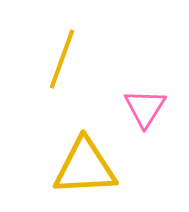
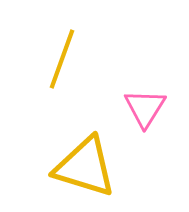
yellow triangle: rotated 20 degrees clockwise
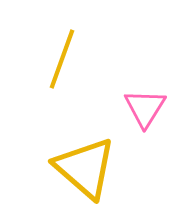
yellow triangle: moved 1 px down; rotated 24 degrees clockwise
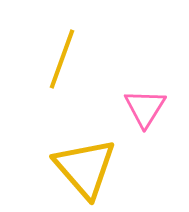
yellow triangle: rotated 8 degrees clockwise
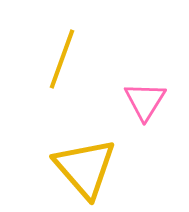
pink triangle: moved 7 px up
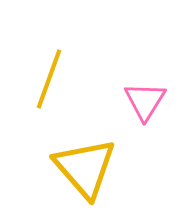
yellow line: moved 13 px left, 20 px down
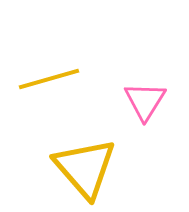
yellow line: rotated 54 degrees clockwise
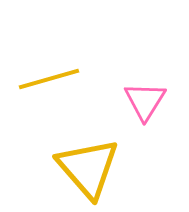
yellow triangle: moved 3 px right
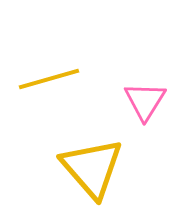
yellow triangle: moved 4 px right
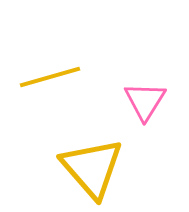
yellow line: moved 1 px right, 2 px up
